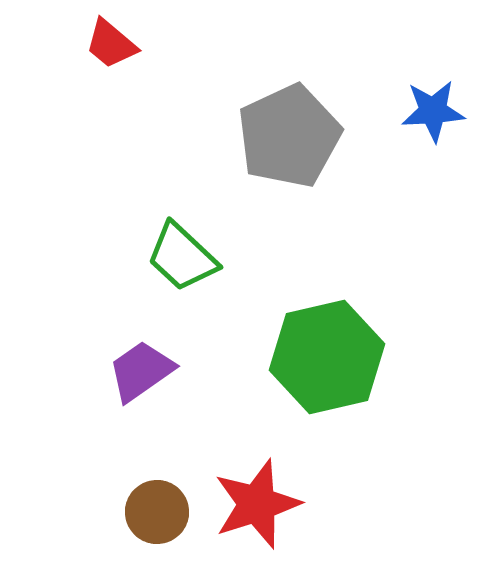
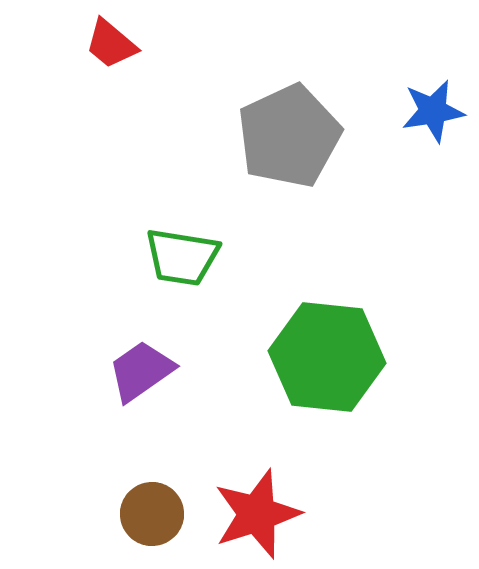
blue star: rotated 6 degrees counterclockwise
green trapezoid: rotated 34 degrees counterclockwise
green hexagon: rotated 19 degrees clockwise
red star: moved 10 px down
brown circle: moved 5 px left, 2 px down
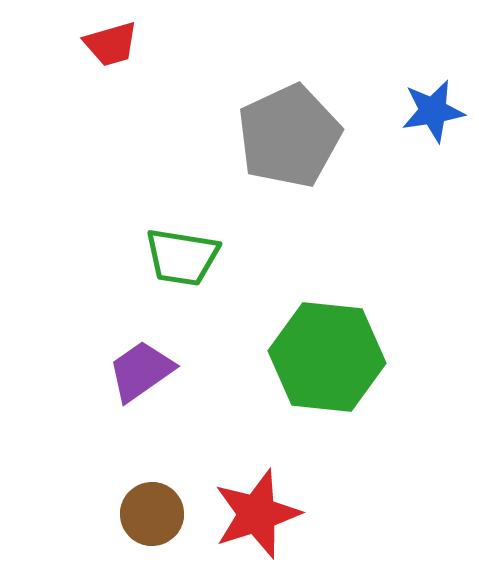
red trapezoid: rotated 56 degrees counterclockwise
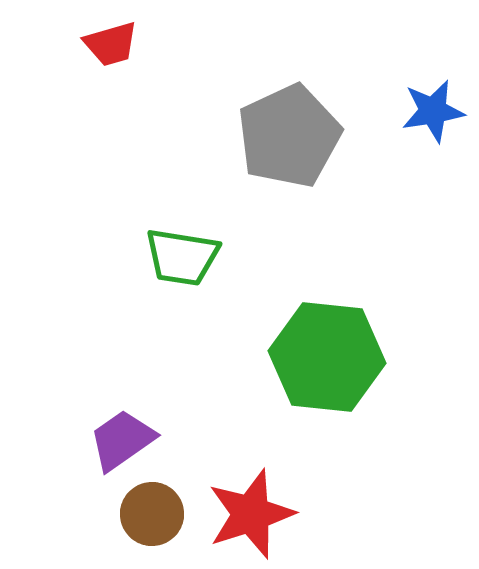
purple trapezoid: moved 19 px left, 69 px down
red star: moved 6 px left
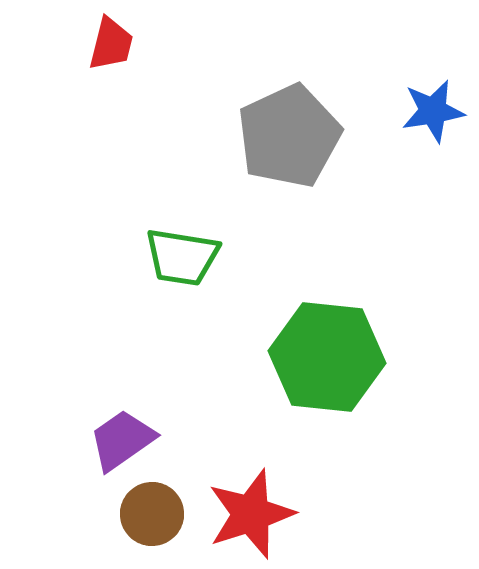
red trapezoid: rotated 60 degrees counterclockwise
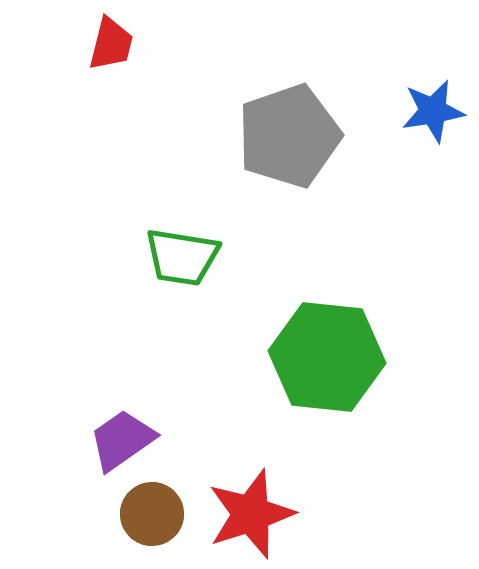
gray pentagon: rotated 6 degrees clockwise
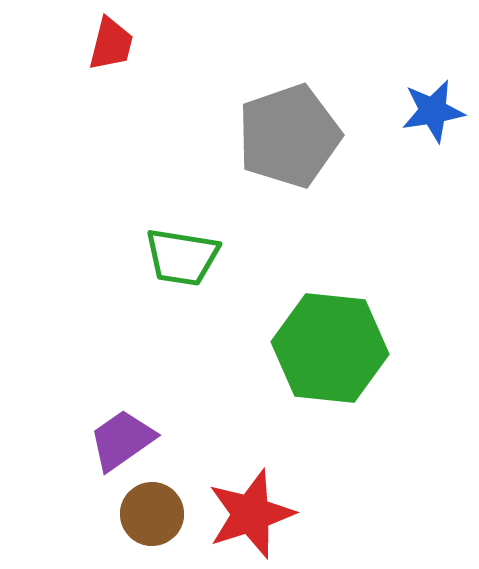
green hexagon: moved 3 px right, 9 px up
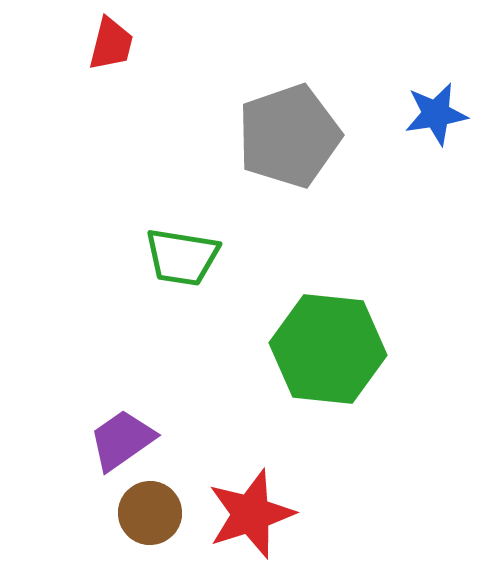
blue star: moved 3 px right, 3 px down
green hexagon: moved 2 px left, 1 px down
brown circle: moved 2 px left, 1 px up
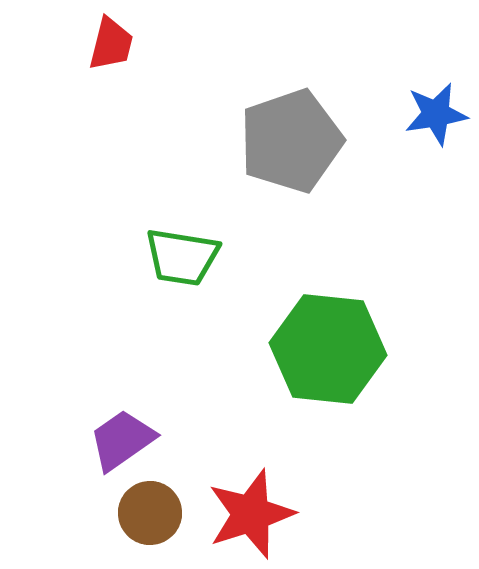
gray pentagon: moved 2 px right, 5 px down
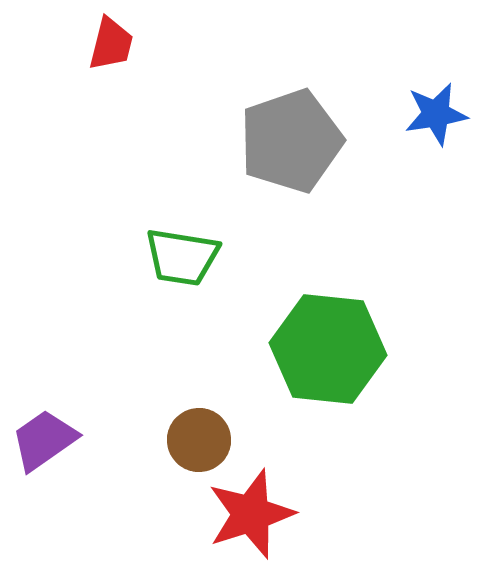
purple trapezoid: moved 78 px left
brown circle: moved 49 px right, 73 px up
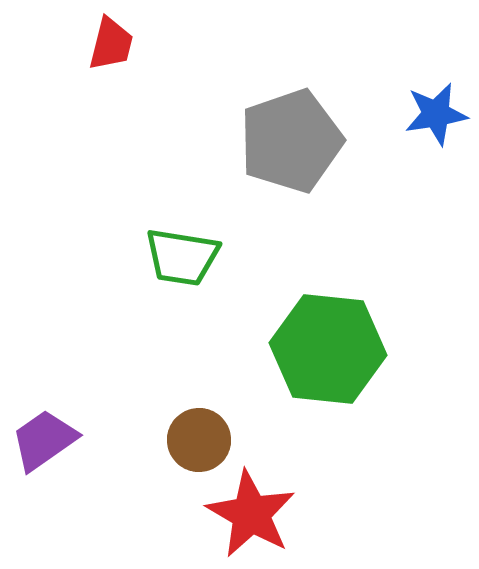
red star: rotated 24 degrees counterclockwise
